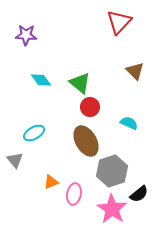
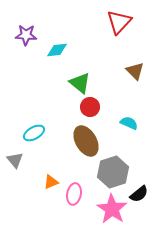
cyan diamond: moved 16 px right, 30 px up; rotated 60 degrees counterclockwise
gray hexagon: moved 1 px right, 1 px down
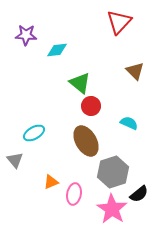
red circle: moved 1 px right, 1 px up
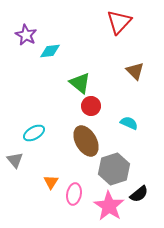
purple star: rotated 25 degrees clockwise
cyan diamond: moved 7 px left, 1 px down
gray hexagon: moved 1 px right, 3 px up
orange triangle: rotated 35 degrees counterclockwise
pink star: moved 3 px left, 3 px up
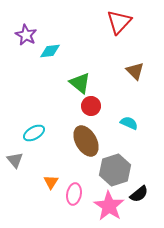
gray hexagon: moved 1 px right, 1 px down
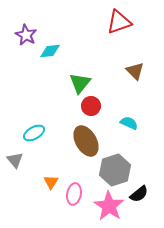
red triangle: rotated 28 degrees clockwise
green triangle: rotated 30 degrees clockwise
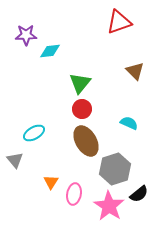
purple star: rotated 30 degrees counterclockwise
red circle: moved 9 px left, 3 px down
gray hexagon: moved 1 px up
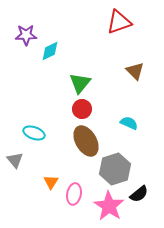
cyan diamond: rotated 20 degrees counterclockwise
cyan ellipse: rotated 50 degrees clockwise
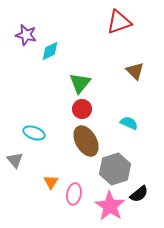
purple star: rotated 15 degrees clockwise
pink star: moved 1 px right
